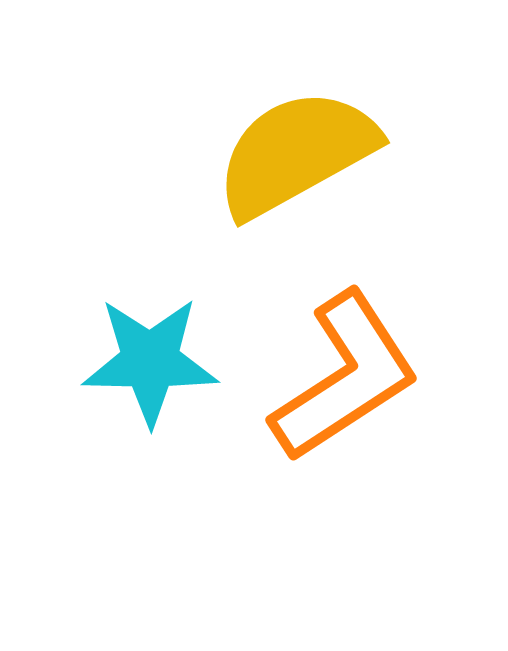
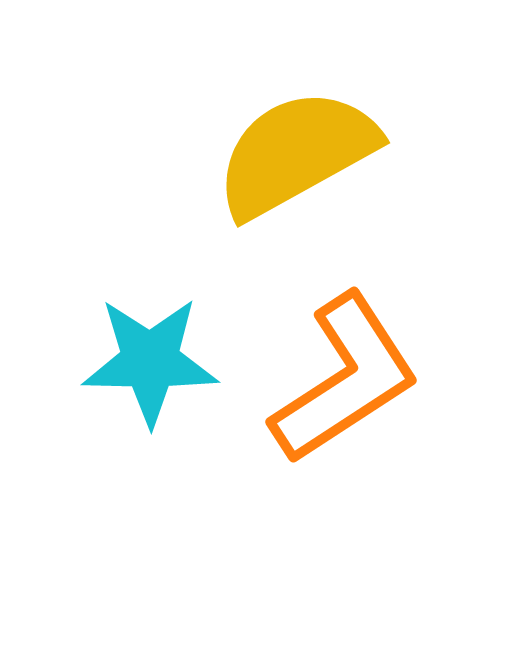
orange L-shape: moved 2 px down
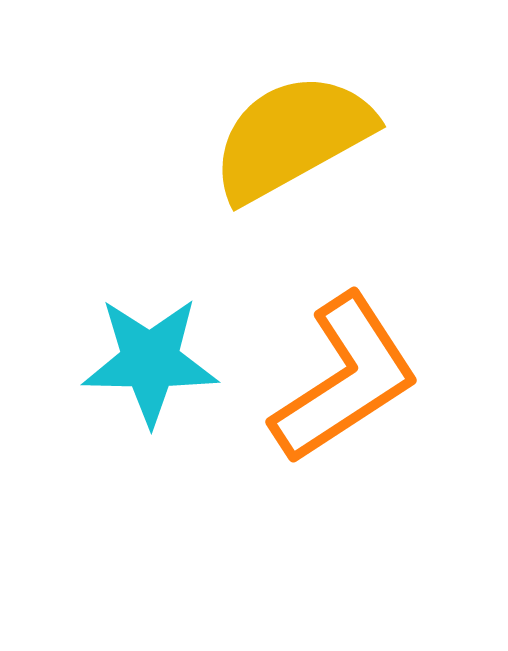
yellow semicircle: moved 4 px left, 16 px up
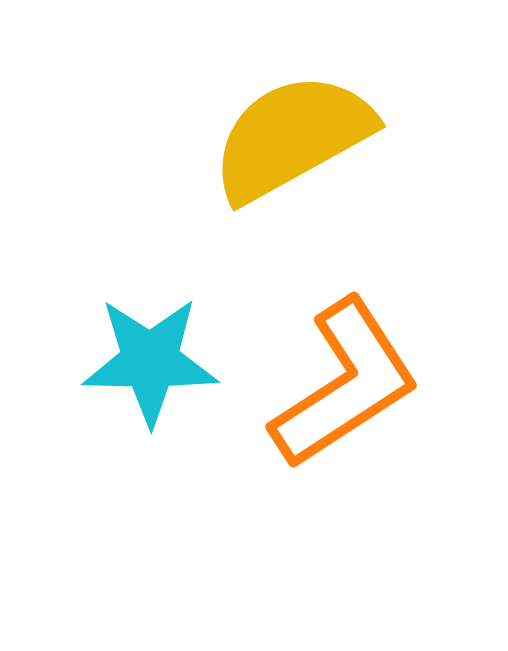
orange L-shape: moved 5 px down
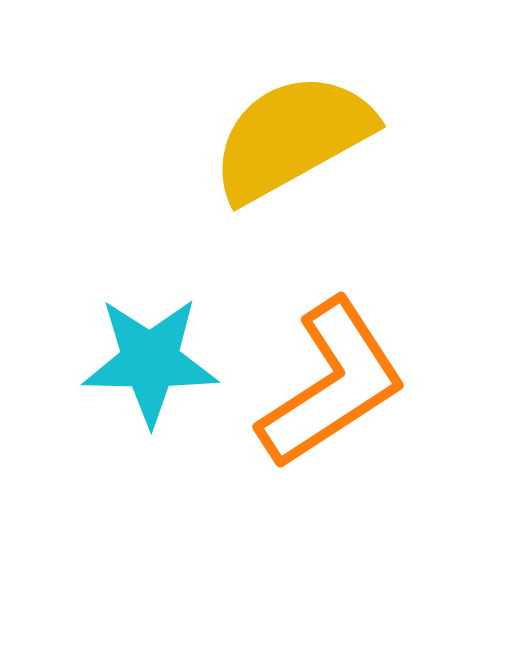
orange L-shape: moved 13 px left
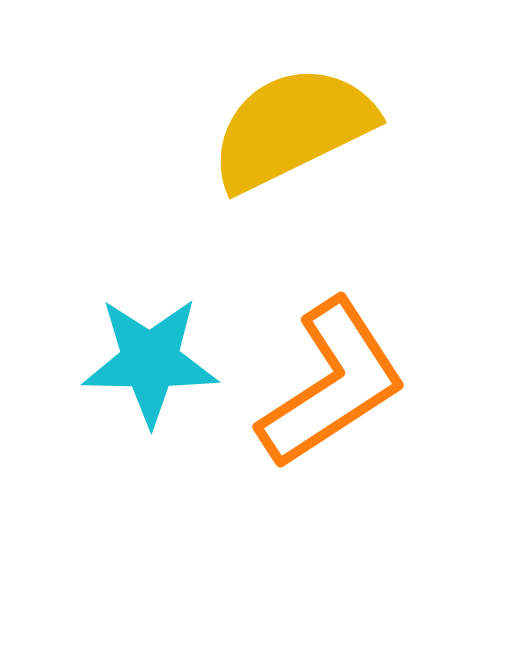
yellow semicircle: moved 9 px up; rotated 3 degrees clockwise
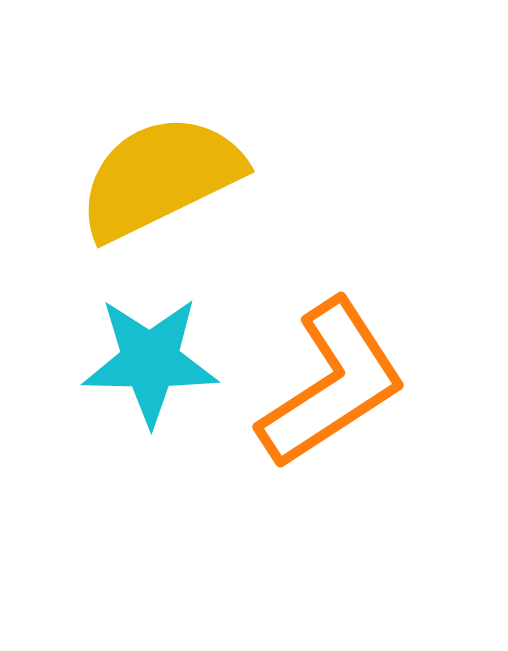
yellow semicircle: moved 132 px left, 49 px down
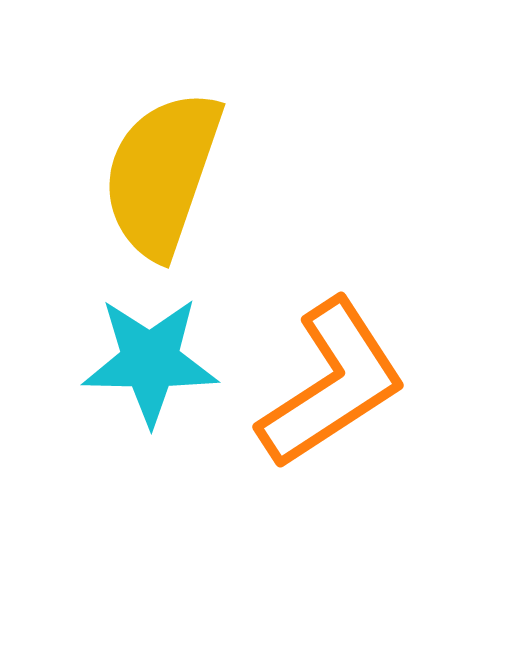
yellow semicircle: moved 2 px right, 3 px up; rotated 45 degrees counterclockwise
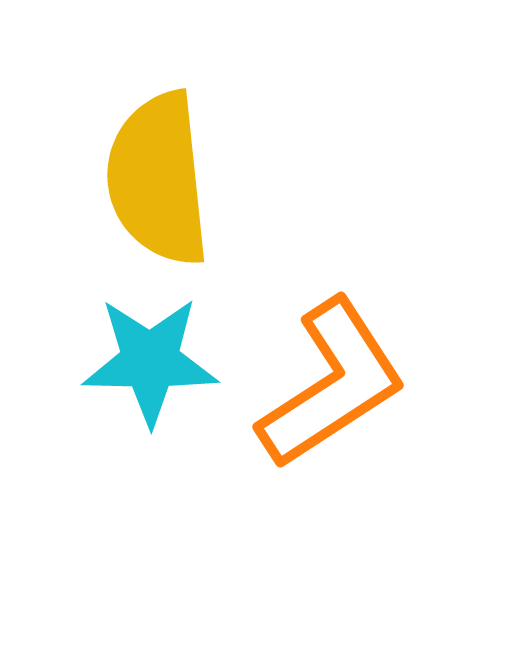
yellow semicircle: moved 4 px left, 5 px down; rotated 25 degrees counterclockwise
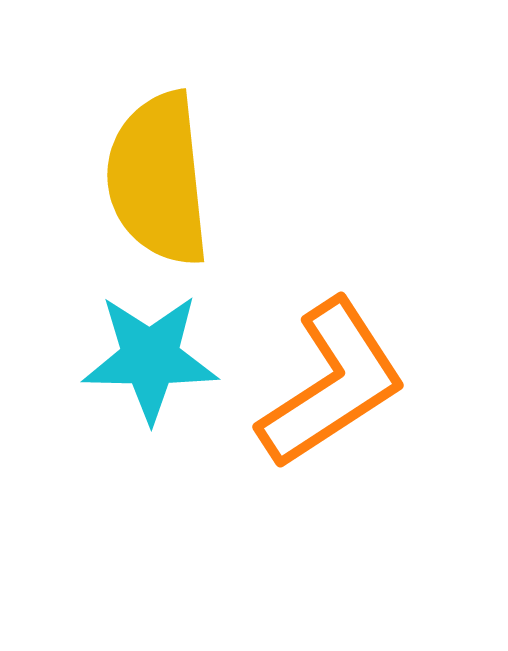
cyan star: moved 3 px up
